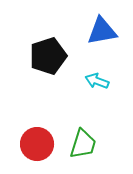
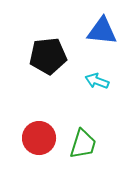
blue triangle: rotated 16 degrees clockwise
black pentagon: rotated 12 degrees clockwise
red circle: moved 2 px right, 6 px up
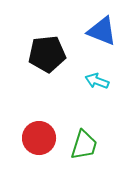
blue triangle: rotated 16 degrees clockwise
black pentagon: moved 1 px left, 2 px up
green trapezoid: moved 1 px right, 1 px down
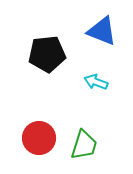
cyan arrow: moved 1 px left, 1 px down
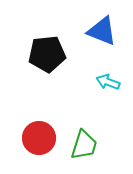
cyan arrow: moved 12 px right
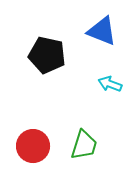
black pentagon: moved 1 px down; rotated 18 degrees clockwise
cyan arrow: moved 2 px right, 2 px down
red circle: moved 6 px left, 8 px down
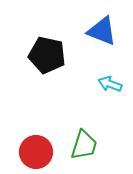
red circle: moved 3 px right, 6 px down
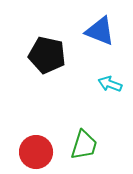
blue triangle: moved 2 px left
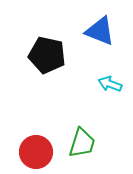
green trapezoid: moved 2 px left, 2 px up
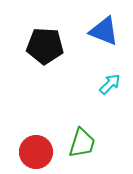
blue triangle: moved 4 px right
black pentagon: moved 2 px left, 9 px up; rotated 9 degrees counterclockwise
cyan arrow: rotated 115 degrees clockwise
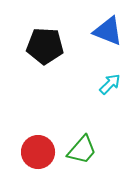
blue triangle: moved 4 px right
green trapezoid: moved 7 px down; rotated 24 degrees clockwise
red circle: moved 2 px right
